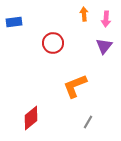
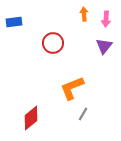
orange L-shape: moved 3 px left, 2 px down
gray line: moved 5 px left, 8 px up
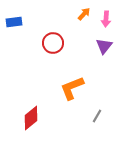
orange arrow: rotated 48 degrees clockwise
gray line: moved 14 px right, 2 px down
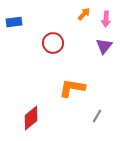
orange L-shape: rotated 32 degrees clockwise
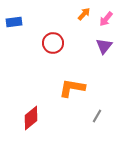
pink arrow: rotated 35 degrees clockwise
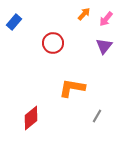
blue rectangle: rotated 42 degrees counterclockwise
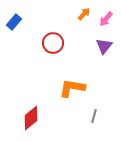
gray line: moved 3 px left; rotated 16 degrees counterclockwise
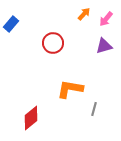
blue rectangle: moved 3 px left, 2 px down
purple triangle: rotated 36 degrees clockwise
orange L-shape: moved 2 px left, 1 px down
gray line: moved 7 px up
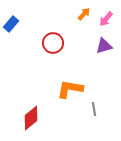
gray line: rotated 24 degrees counterclockwise
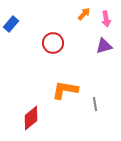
pink arrow: rotated 49 degrees counterclockwise
orange L-shape: moved 5 px left, 1 px down
gray line: moved 1 px right, 5 px up
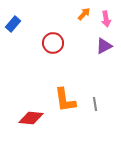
blue rectangle: moved 2 px right
purple triangle: rotated 12 degrees counterclockwise
orange L-shape: moved 10 px down; rotated 108 degrees counterclockwise
red diamond: rotated 45 degrees clockwise
